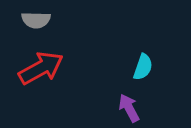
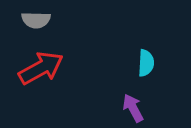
cyan semicircle: moved 3 px right, 4 px up; rotated 16 degrees counterclockwise
purple arrow: moved 4 px right
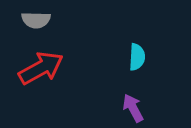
cyan semicircle: moved 9 px left, 6 px up
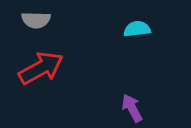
cyan semicircle: moved 28 px up; rotated 100 degrees counterclockwise
purple arrow: moved 1 px left
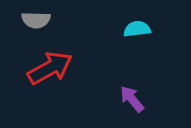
red arrow: moved 9 px right
purple arrow: moved 9 px up; rotated 12 degrees counterclockwise
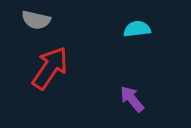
gray semicircle: rotated 12 degrees clockwise
red arrow: rotated 27 degrees counterclockwise
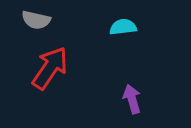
cyan semicircle: moved 14 px left, 2 px up
purple arrow: rotated 24 degrees clockwise
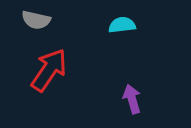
cyan semicircle: moved 1 px left, 2 px up
red arrow: moved 1 px left, 2 px down
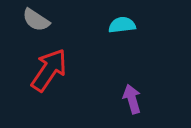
gray semicircle: rotated 20 degrees clockwise
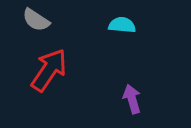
cyan semicircle: rotated 12 degrees clockwise
